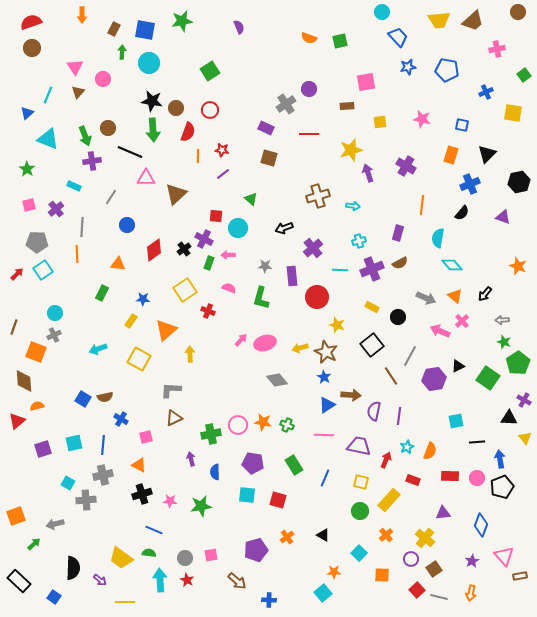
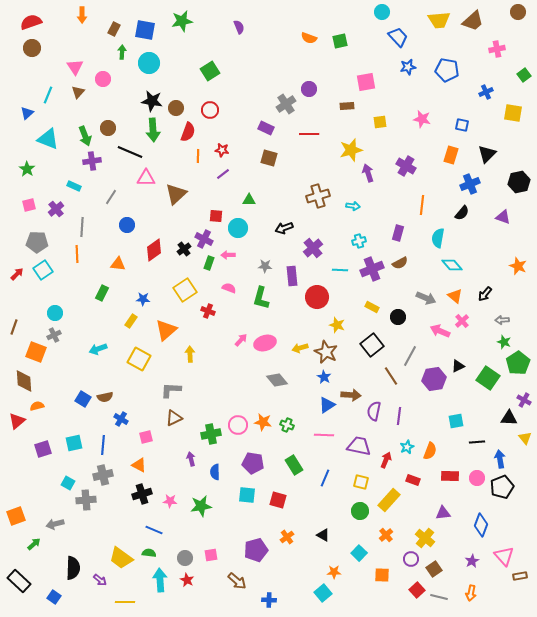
green triangle at (251, 199): moved 2 px left, 1 px down; rotated 40 degrees counterclockwise
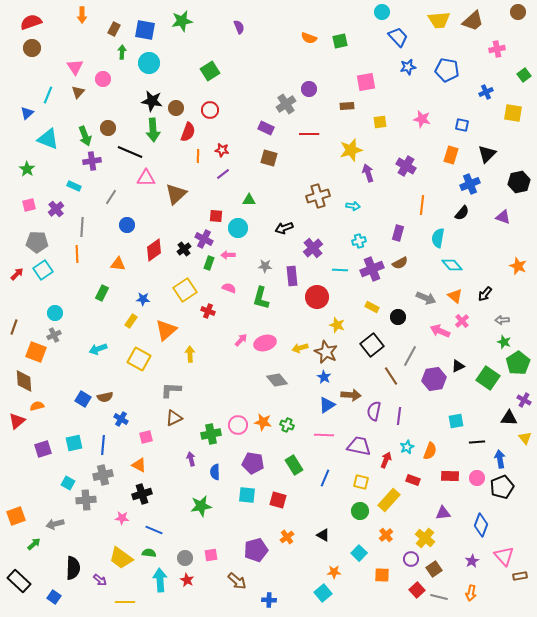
pink star at (170, 501): moved 48 px left, 17 px down
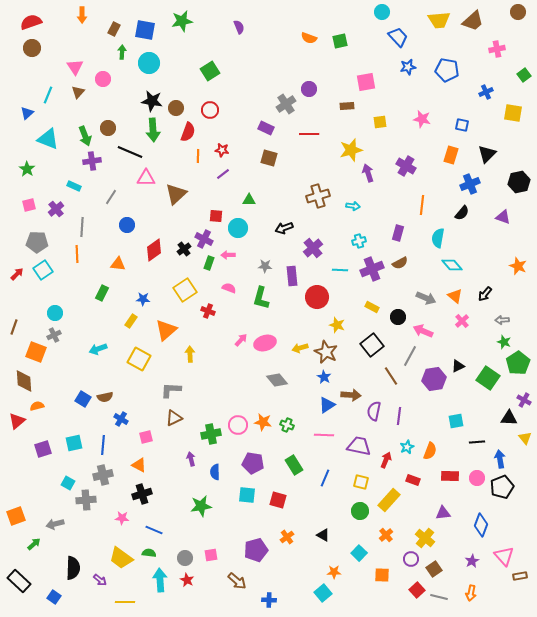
pink arrow at (440, 331): moved 17 px left
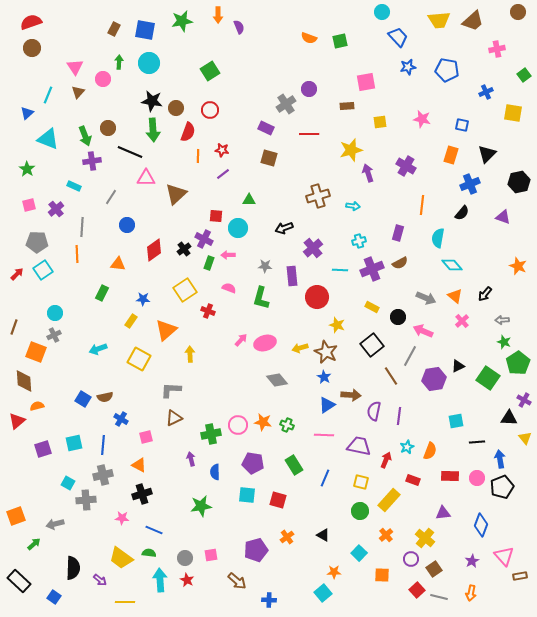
orange arrow at (82, 15): moved 136 px right
green arrow at (122, 52): moved 3 px left, 10 px down
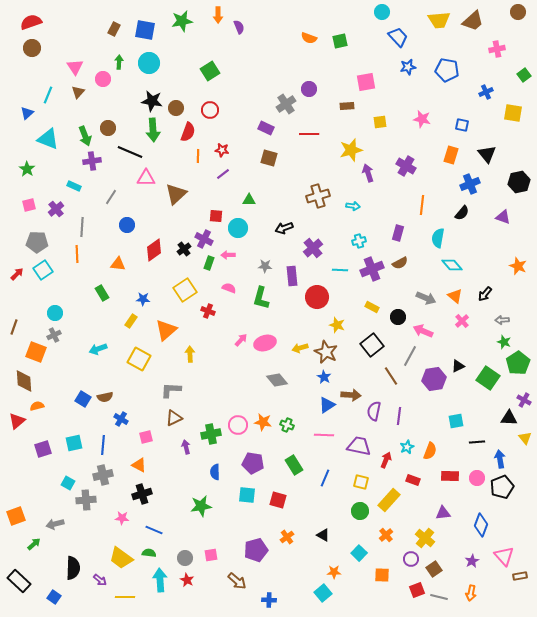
black triangle at (487, 154): rotated 24 degrees counterclockwise
green rectangle at (102, 293): rotated 56 degrees counterclockwise
purple arrow at (191, 459): moved 5 px left, 12 px up
red square at (417, 590): rotated 21 degrees clockwise
yellow line at (125, 602): moved 5 px up
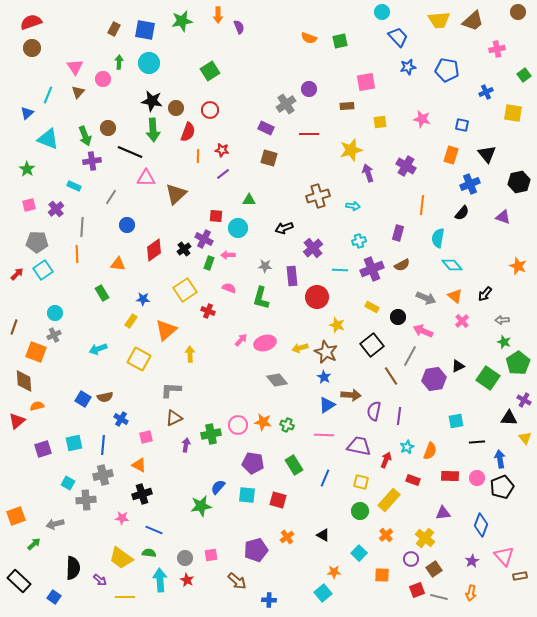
brown semicircle at (400, 263): moved 2 px right, 2 px down
purple arrow at (186, 447): moved 2 px up; rotated 24 degrees clockwise
blue semicircle at (215, 472): moved 3 px right, 15 px down; rotated 42 degrees clockwise
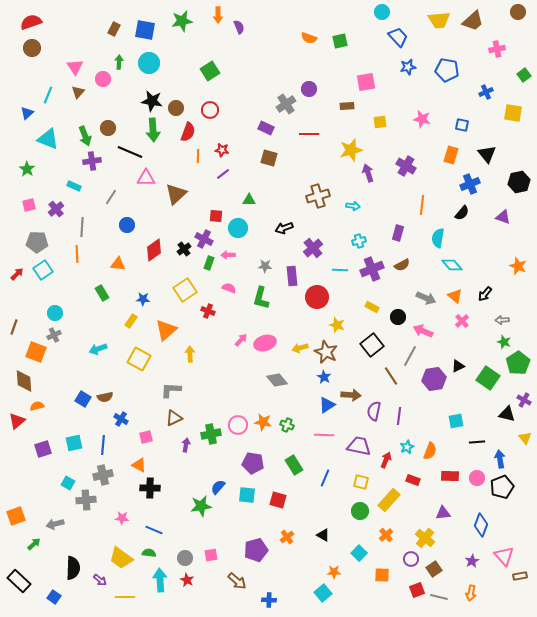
black triangle at (509, 418): moved 2 px left, 4 px up; rotated 12 degrees clockwise
black cross at (142, 494): moved 8 px right, 6 px up; rotated 18 degrees clockwise
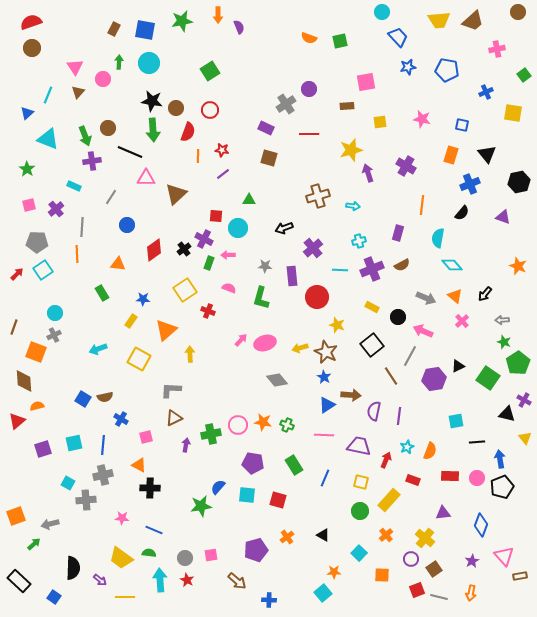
gray arrow at (55, 524): moved 5 px left
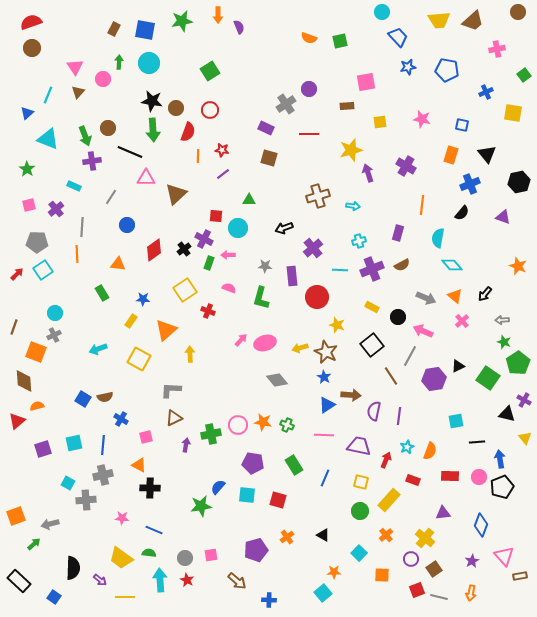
pink circle at (477, 478): moved 2 px right, 1 px up
